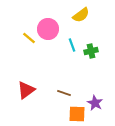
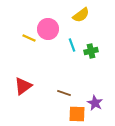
yellow line: rotated 16 degrees counterclockwise
red triangle: moved 3 px left, 4 px up
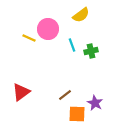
red triangle: moved 2 px left, 6 px down
brown line: moved 1 px right, 2 px down; rotated 56 degrees counterclockwise
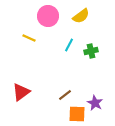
yellow semicircle: moved 1 px down
pink circle: moved 13 px up
cyan line: moved 3 px left; rotated 48 degrees clockwise
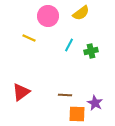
yellow semicircle: moved 3 px up
brown line: rotated 40 degrees clockwise
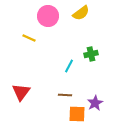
cyan line: moved 21 px down
green cross: moved 3 px down
red triangle: rotated 18 degrees counterclockwise
purple star: rotated 14 degrees clockwise
